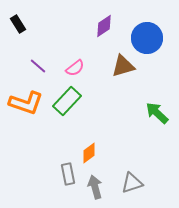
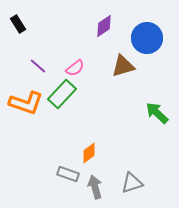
green rectangle: moved 5 px left, 7 px up
gray rectangle: rotated 60 degrees counterclockwise
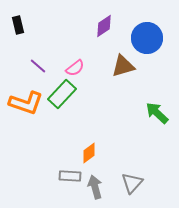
black rectangle: moved 1 px down; rotated 18 degrees clockwise
gray rectangle: moved 2 px right, 2 px down; rotated 15 degrees counterclockwise
gray triangle: rotated 30 degrees counterclockwise
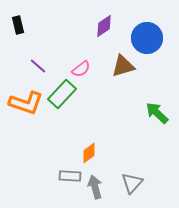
pink semicircle: moved 6 px right, 1 px down
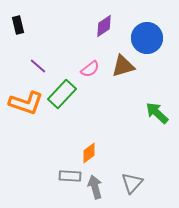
pink semicircle: moved 9 px right
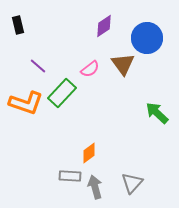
brown triangle: moved 2 px up; rotated 50 degrees counterclockwise
green rectangle: moved 1 px up
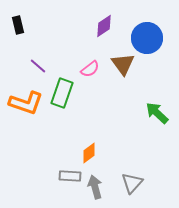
green rectangle: rotated 24 degrees counterclockwise
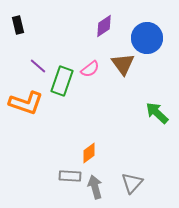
green rectangle: moved 12 px up
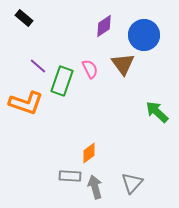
black rectangle: moved 6 px right, 7 px up; rotated 36 degrees counterclockwise
blue circle: moved 3 px left, 3 px up
pink semicircle: rotated 78 degrees counterclockwise
green arrow: moved 1 px up
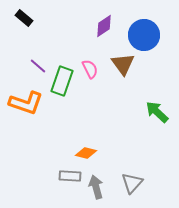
orange diamond: moved 3 px left; rotated 50 degrees clockwise
gray arrow: moved 1 px right
